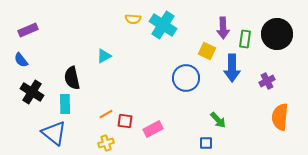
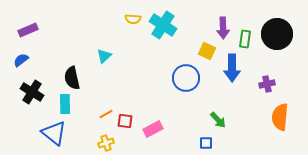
cyan triangle: rotated 14 degrees counterclockwise
blue semicircle: rotated 91 degrees clockwise
purple cross: moved 3 px down; rotated 14 degrees clockwise
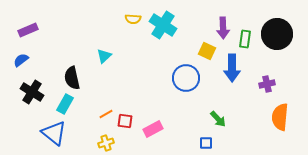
cyan rectangle: rotated 30 degrees clockwise
green arrow: moved 1 px up
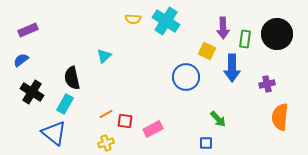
cyan cross: moved 3 px right, 4 px up
blue circle: moved 1 px up
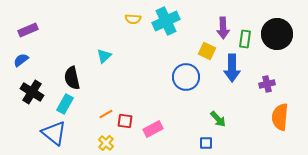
cyan cross: rotated 32 degrees clockwise
yellow cross: rotated 28 degrees counterclockwise
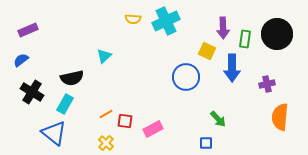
black semicircle: rotated 90 degrees counterclockwise
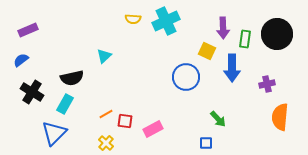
blue triangle: rotated 36 degrees clockwise
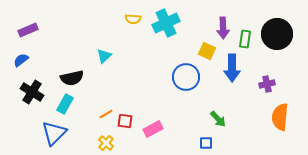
cyan cross: moved 2 px down
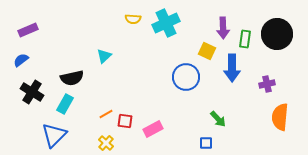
blue triangle: moved 2 px down
